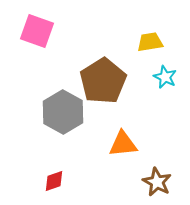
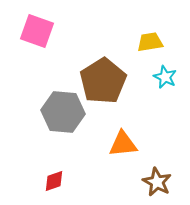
gray hexagon: rotated 24 degrees counterclockwise
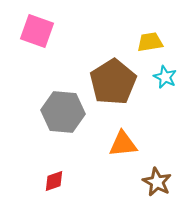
brown pentagon: moved 10 px right, 1 px down
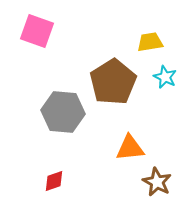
orange triangle: moved 7 px right, 4 px down
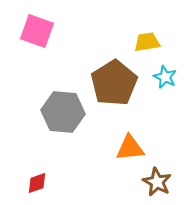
yellow trapezoid: moved 3 px left
brown pentagon: moved 1 px right, 1 px down
red diamond: moved 17 px left, 2 px down
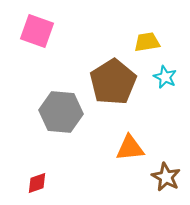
brown pentagon: moved 1 px left, 1 px up
gray hexagon: moved 2 px left
brown star: moved 9 px right, 5 px up
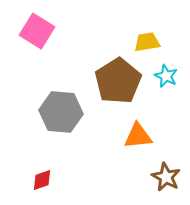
pink square: rotated 12 degrees clockwise
cyan star: moved 1 px right, 1 px up
brown pentagon: moved 5 px right, 1 px up
orange triangle: moved 8 px right, 12 px up
red diamond: moved 5 px right, 3 px up
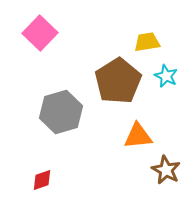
pink square: moved 3 px right, 2 px down; rotated 12 degrees clockwise
gray hexagon: rotated 21 degrees counterclockwise
brown star: moved 7 px up
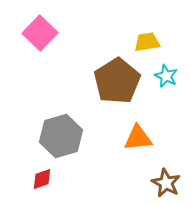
brown pentagon: moved 1 px left
gray hexagon: moved 24 px down
orange triangle: moved 2 px down
brown star: moved 13 px down
red diamond: moved 1 px up
